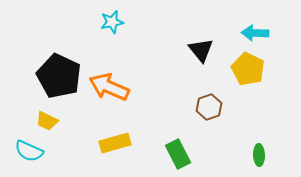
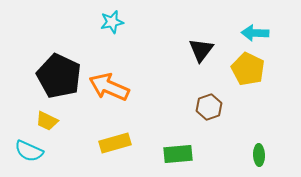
black triangle: rotated 16 degrees clockwise
green rectangle: rotated 68 degrees counterclockwise
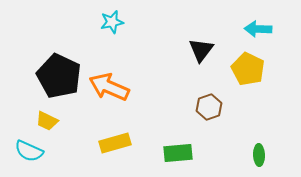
cyan arrow: moved 3 px right, 4 px up
green rectangle: moved 1 px up
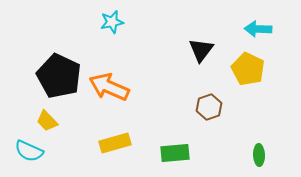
yellow trapezoid: rotated 20 degrees clockwise
green rectangle: moved 3 px left
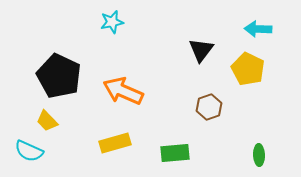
orange arrow: moved 14 px right, 4 px down
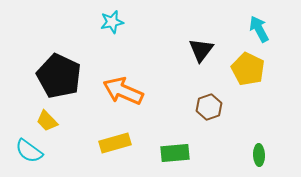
cyan arrow: moved 1 px right; rotated 60 degrees clockwise
cyan semicircle: rotated 12 degrees clockwise
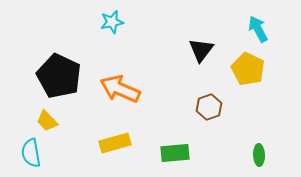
cyan arrow: moved 1 px left
orange arrow: moved 3 px left, 2 px up
cyan semicircle: moved 2 px right, 2 px down; rotated 44 degrees clockwise
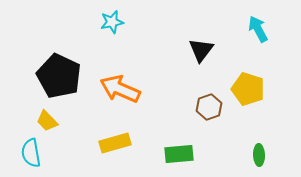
yellow pentagon: moved 20 px down; rotated 8 degrees counterclockwise
green rectangle: moved 4 px right, 1 px down
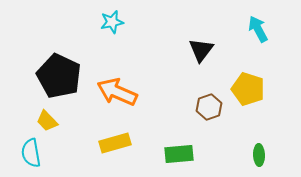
orange arrow: moved 3 px left, 3 px down
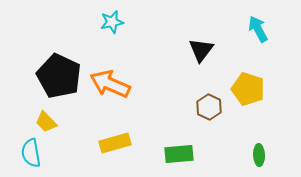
orange arrow: moved 7 px left, 8 px up
brown hexagon: rotated 15 degrees counterclockwise
yellow trapezoid: moved 1 px left, 1 px down
